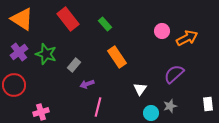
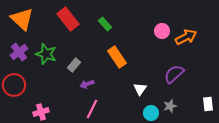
orange triangle: rotated 10 degrees clockwise
orange arrow: moved 1 px left, 1 px up
pink line: moved 6 px left, 2 px down; rotated 12 degrees clockwise
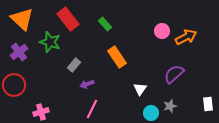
green star: moved 4 px right, 12 px up
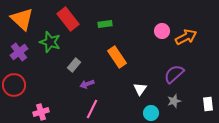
green rectangle: rotated 56 degrees counterclockwise
gray star: moved 4 px right, 5 px up
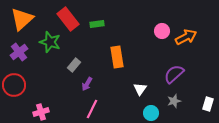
orange triangle: rotated 35 degrees clockwise
green rectangle: moved 8 px left
orange rectangle: rotated 25 degrees clockwise
purple arrow: rotated 40 degrees counterclockwise
white rectangle: rotated 24 degrees clockwise
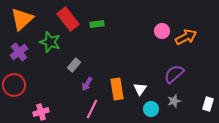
orange rectangle: moved 32 px down
cyan circle: moved 4 px up
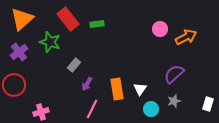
pink circle: moved 2 px left, 2 px up
